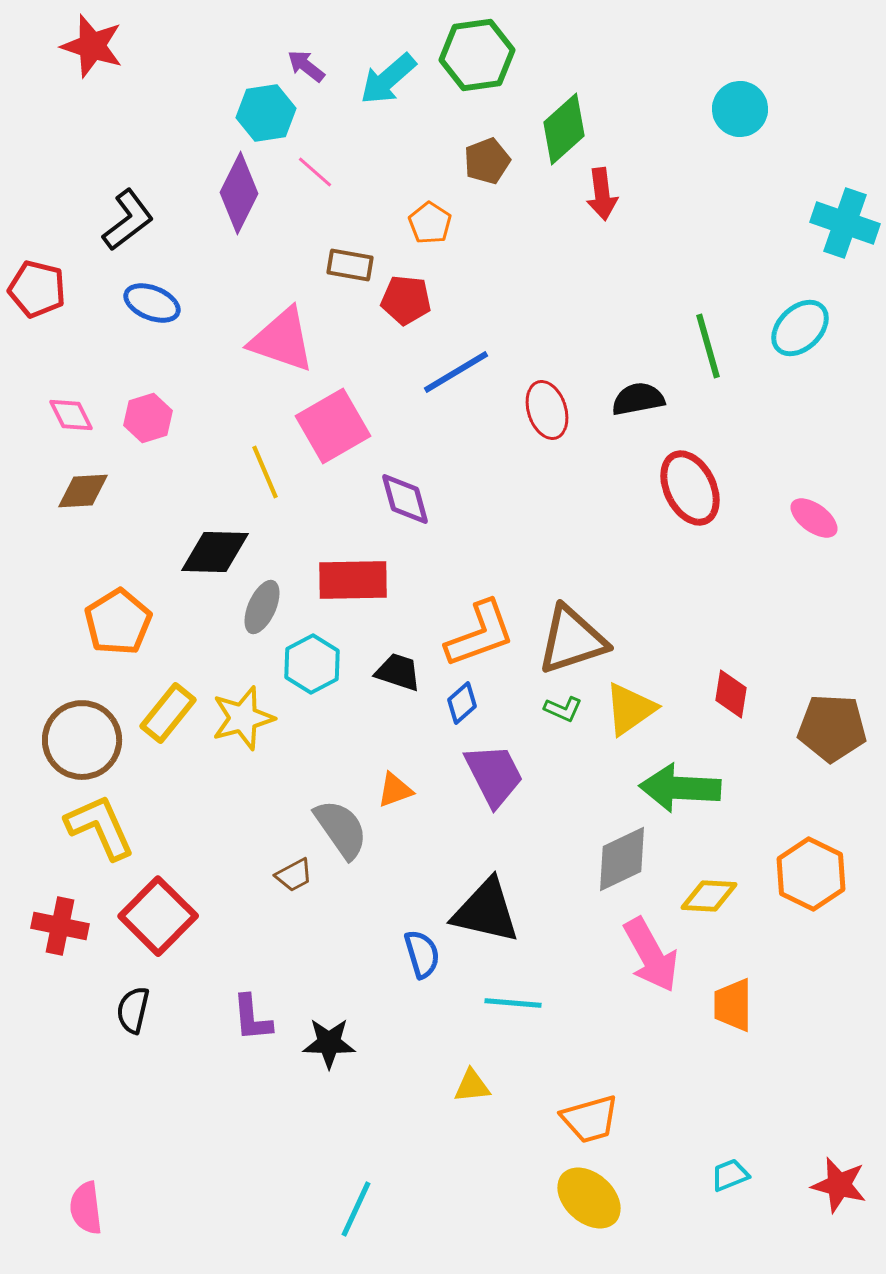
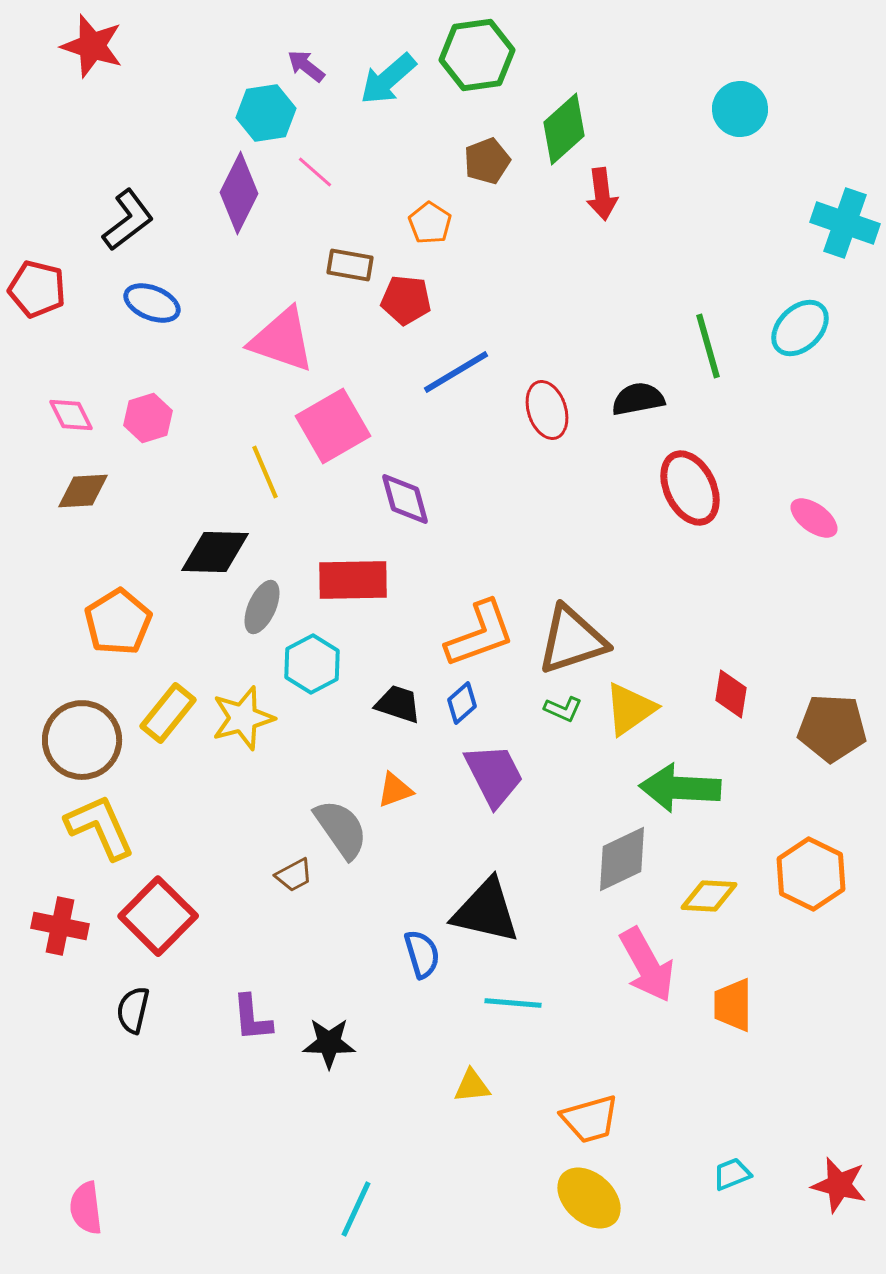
black trapezoid at (398, 672): moved 32 px down
pink arrow at (651, 955): moved 4 px left, 10 px down
cyan trapezoid at (730, 1175): moved 2 px right, 1 px up
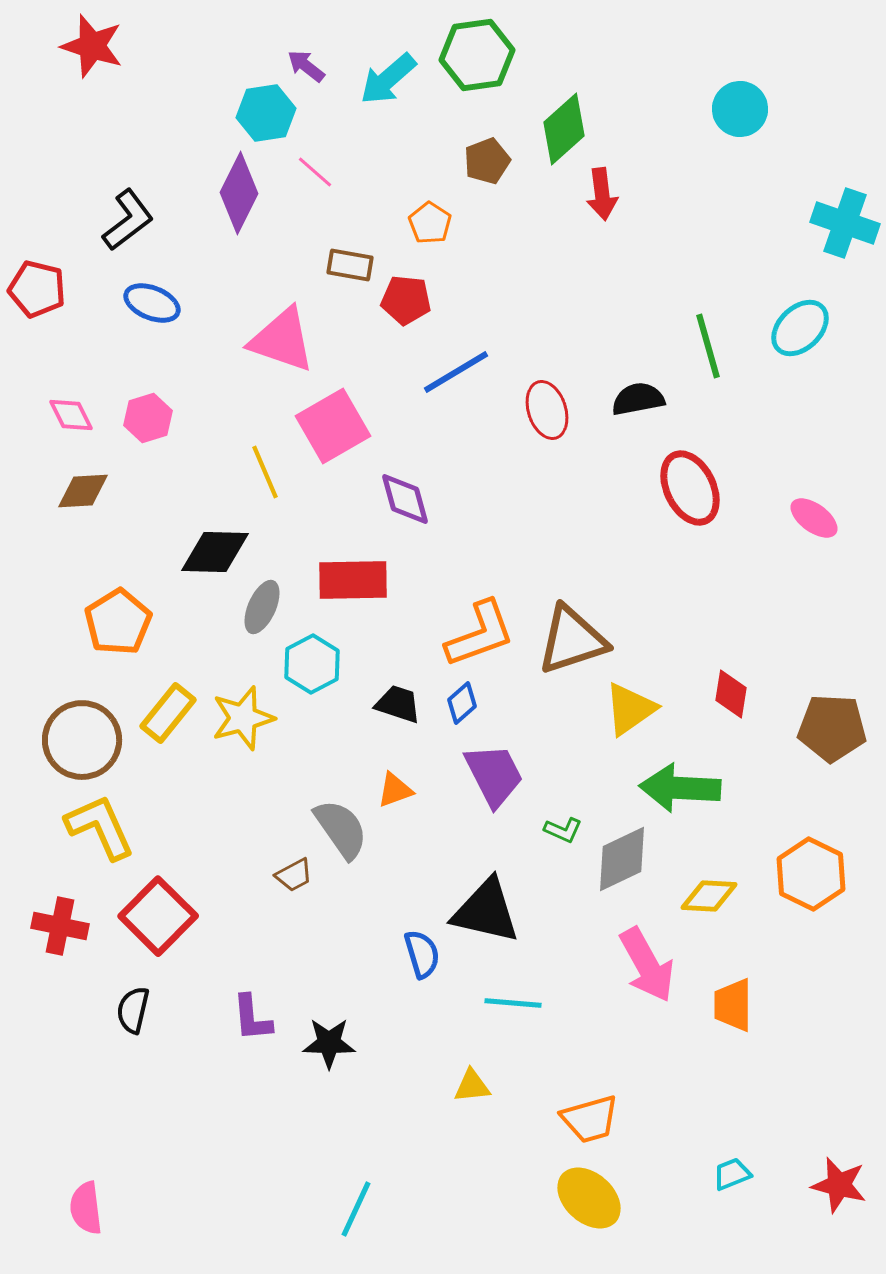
green L-shape at (563, 709): moved 121 px down
